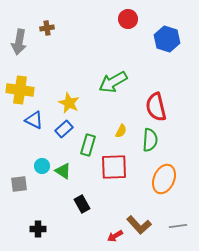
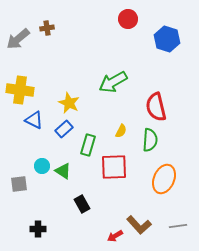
gray arrow: moved 1 px left, 3 px up; rotated 40 degrees clockwise
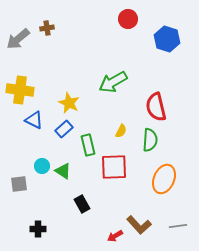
green rectangle: rotated 30 degrees counterclockwise
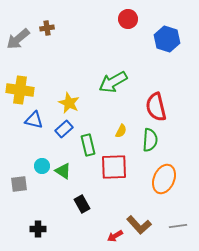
blue triangle: rotated 12 degrees counterclockwise
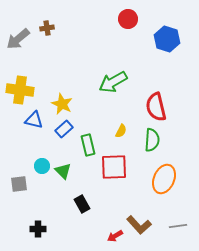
yellow star: moved 7 px left, 1 px down
green semicircle: moved 2 px right
green triangle: rotated 12 degrees clockwise
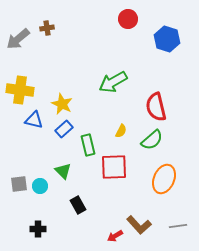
green semicircle: rotated 45 degrees clockwise
cyan circle: moved 2 px left, 20 px down
black rectangle: moved 4 px left, 1 px down
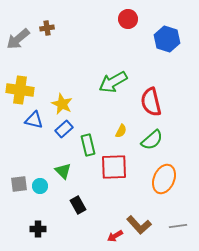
red semicircle: moved 5 px left, 5 px up
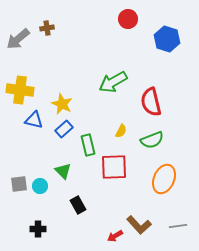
green semicircle: rotated 20 degrees clockwise
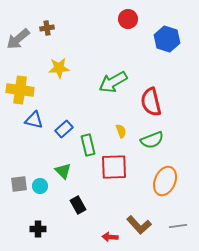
yellow star: moved 3 px left, 36 px up; rotated 30 degrees counterclockwise
yellow semicircle: rotated 48 degrees counterclockwise
orange ellipse: moved 1 px right, 2 px down
red arrow: moved 5 px left, 1 px down; rotated 35 degrees clockwise
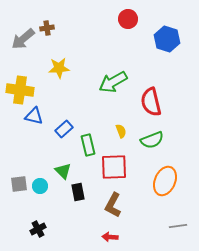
gray arrow: moved 5 px right
blue triangle: moved 4 px up
black rectangle: moved 13 px up; rotated 18 degrees clockwise
brown L-shape: moved 26 px left, 20 px up; rotated 70 degrees clockwise
black cross: rotated 28 degrees counterclockwise
